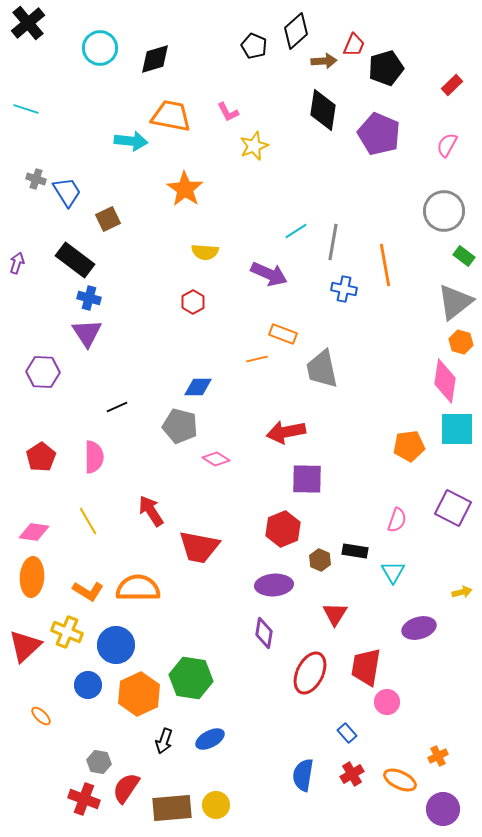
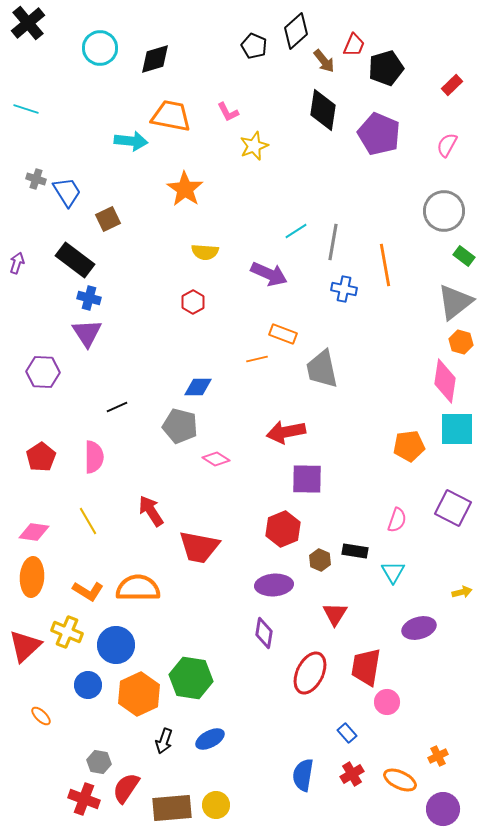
brown arrow at (324, 61): rotated 55 degrees clockwise
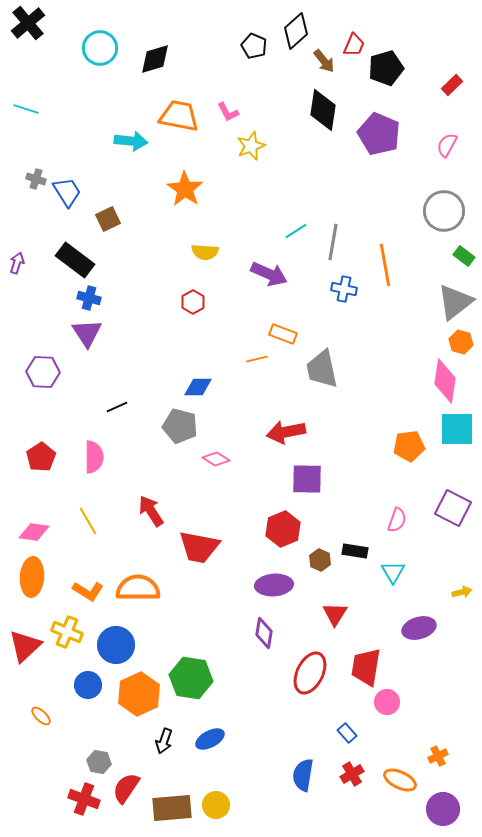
orange trapezoid at (171, 116): moved 8 px right
yellow star at (254, 146): moved 3 px left
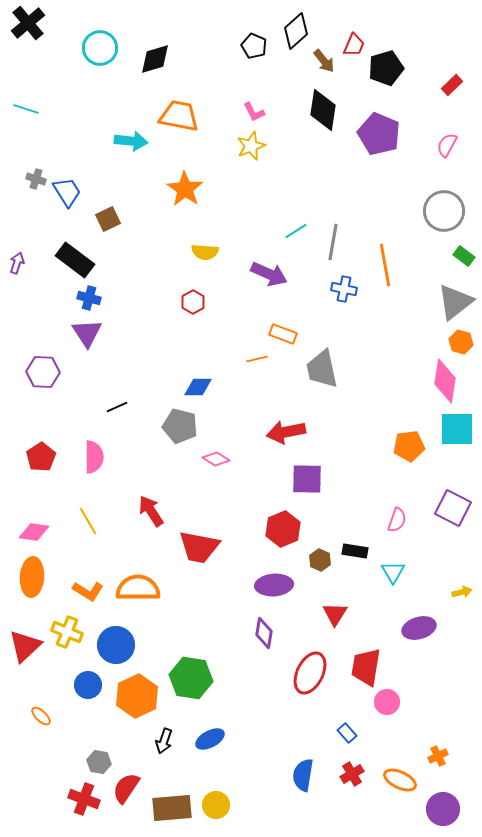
pink L-shape at (228, 112): moved 26 px right
orange hexagon at (139, 694): moved 2 px left, 2 px down
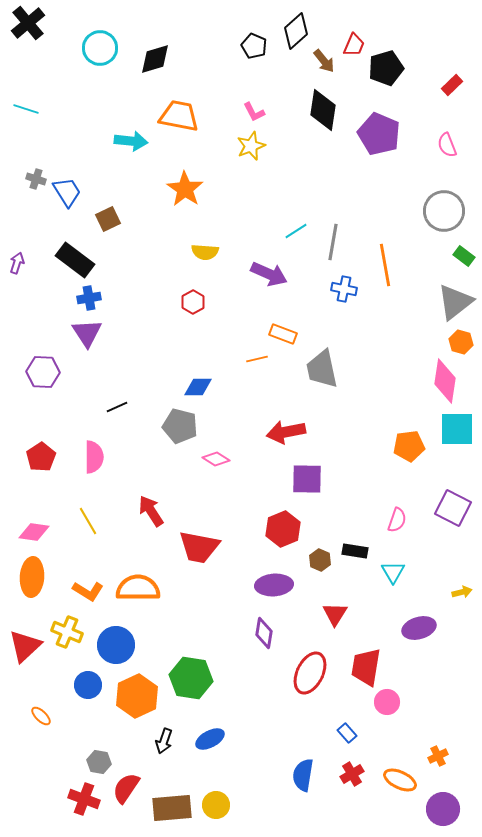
pink semicircle at (447, 145): rotated 50 degrees counterclockwise
blue cross at (89, 298): rotated 25 degrees counterclockwise
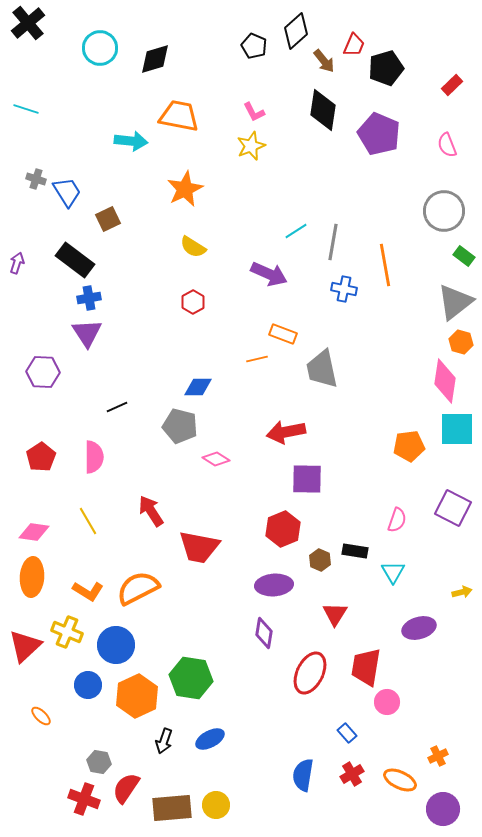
orange star at (185, 189): rotated 12 degrees clockwise
yellow semicircle at (205, 252): moved 12 px left, 5 px up; rotated 28 degrees clockwise
orange semicircle at (138, 588): rotated 27 degrees counterclockwise
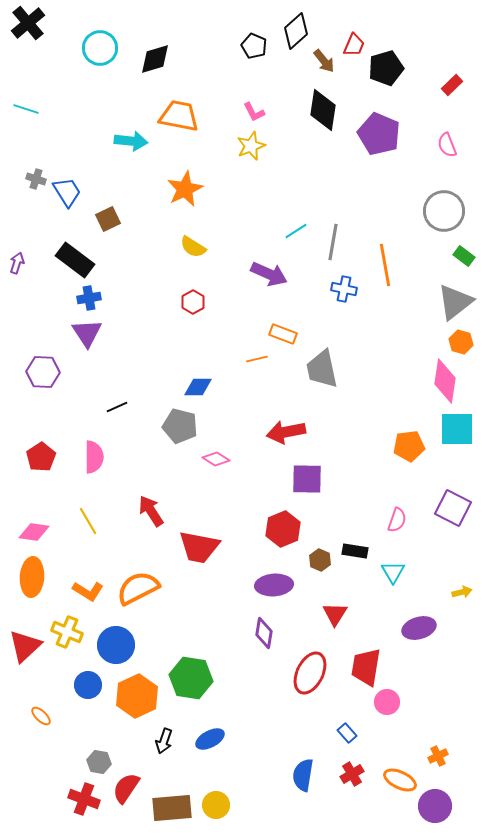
purple circle at (443, 809): moved 8 px left, 3 px up
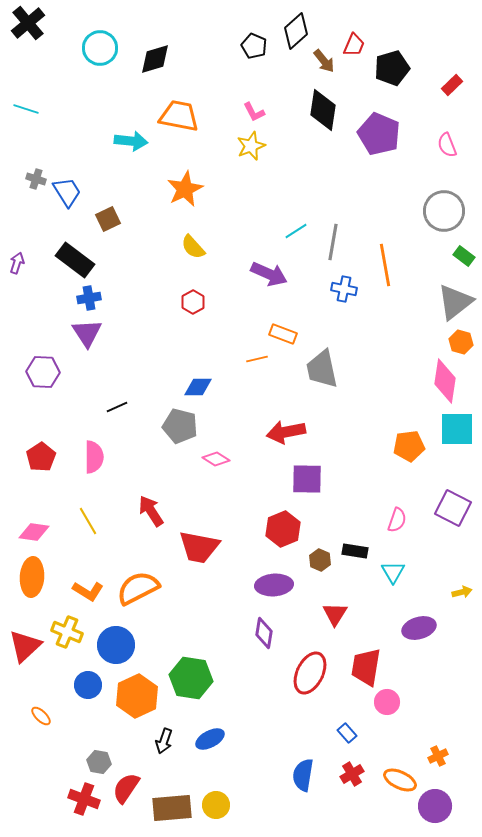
black pentagon at (386, 68): moved 6 px right
yellow semicircle at (193, 247): rotated 16 degrees clockwise
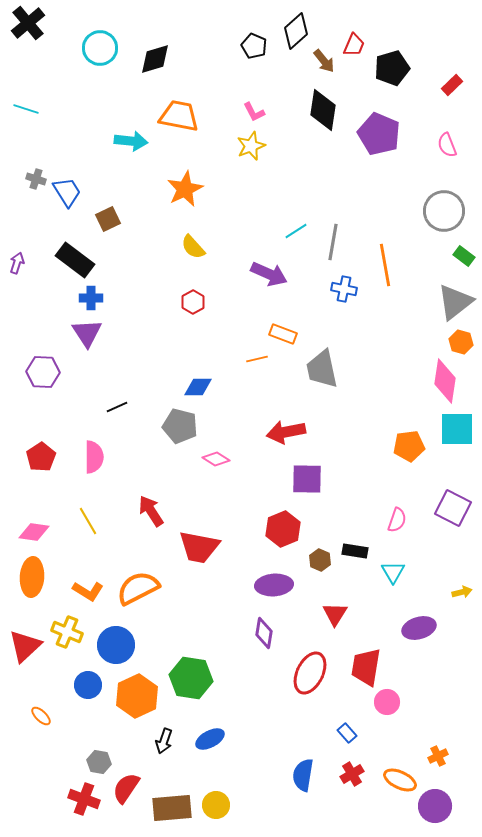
blue cross at (89, 298): moved 2 px right; rotated 10 degrees clockwise
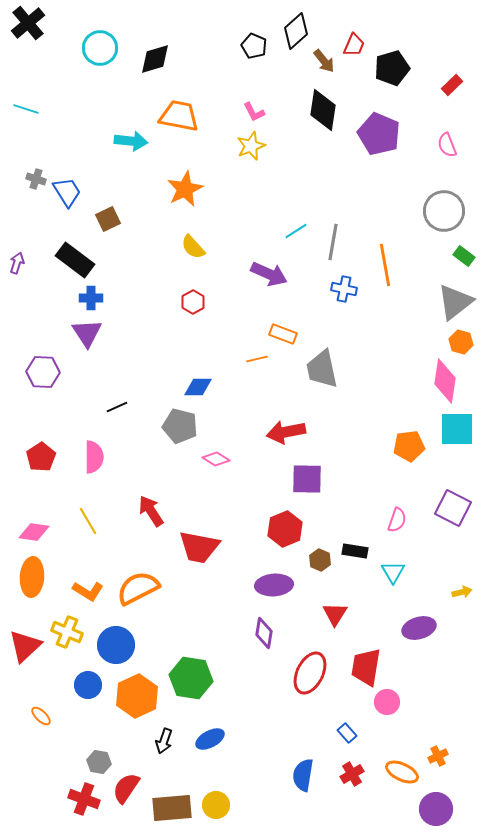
red hexagon at (283, 529): moved 2 px right
orange ellipse at (400, 780): moved 2 px right, 8 px up
purple circle at (435, 806): moved 1 px right, 3 px down
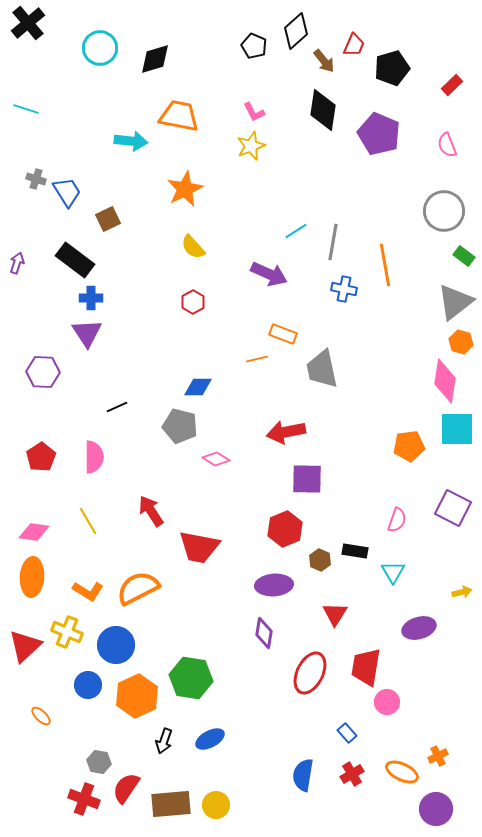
brown rectangle at (172, 808): moved 1 px left, 4 px up
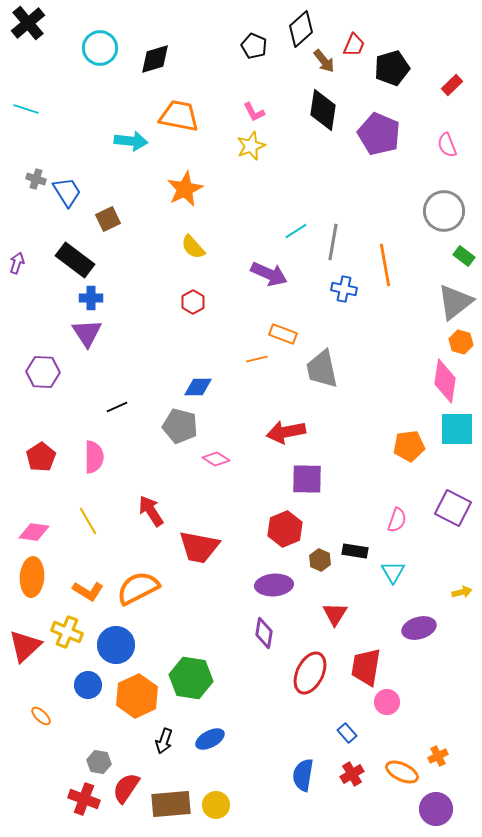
black diamond at (296, 31): moved 5 px right, 2 px up
